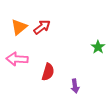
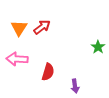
orange triangle: moved 1 px down; rotated 18 degrees counterclockwise
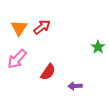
pink arrow: rotated 50 degrees counterclockwise
red semicircle: rotated 18 degrees clockwise
purple arrow: rotated 96 degrees clockwise
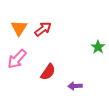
red arrow: moved 1 px right, 2 px down
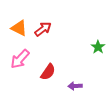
orange triangle: rotated 36 degrees counterclockwise
pink arrow: moved 3 px right
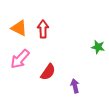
red arrow: rotated 54 degrees counterclockwise
green star: rotated 24 degrees counterclockwise
purple arrow: rotated 80 degrees clockwise
